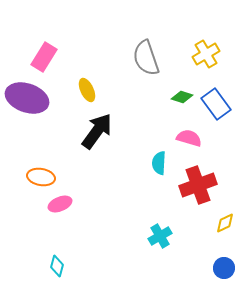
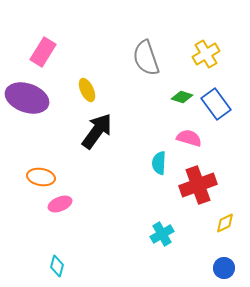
pink rectangle: moved 1 px left, 5 px up
cyan cross: moved 2 px right, 2 px up
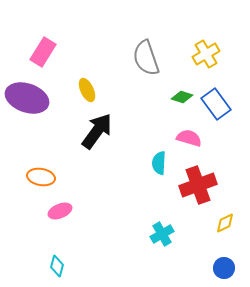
pink ellipse: moved 7 px down
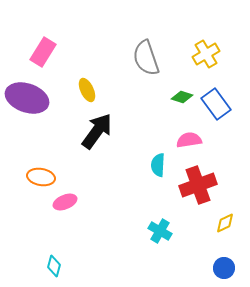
pink semicircle: moved 2 px down; rotated 25 degrees counterclockwise
cyan semicircle: moved 1 px left, 2 px down
pink ellipse: moved 5 px right, 9 px up
cyan cross: moved 2 px left, 3 px up; rotated 30 degrees counterclockwise
cyan diamond: moved 3 px left
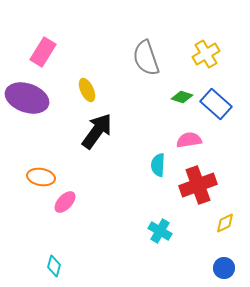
blue rectangle: rotated 12 degrees counterclockwise
pink ellipse: rotated 25 degrees counterclockwise
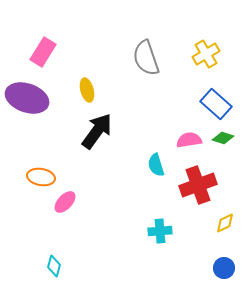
yellow ellipse: rotated 10 degrees clockwise
green diamond: moved 41 px right, 41 px down
cyan semicircle: moved 2 px left; rotated 20 degrees counterclockwise
cyan cross: rotated 35 degrees counterclockwise
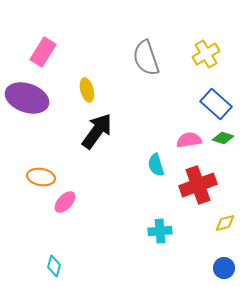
yellow diamond: rotated 10 degrees clockwise
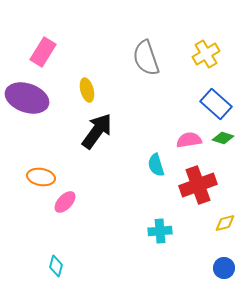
cyan diamond: moved 2 px right
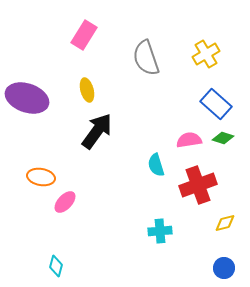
pink rectangle: moved 41 px right, 17 px up
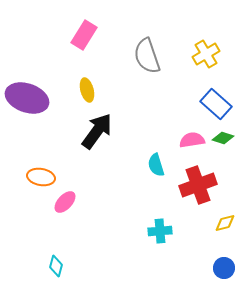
gray semicircle: moved 1 px right, 2 px up
pink semicircle: moved 3 px right
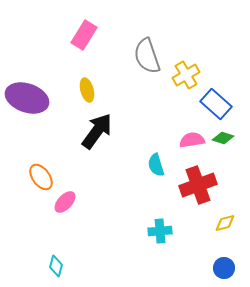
yellow cross: moved 20 px left, 21 px down
orange ellipse: rotated 44 degrees clockwise
